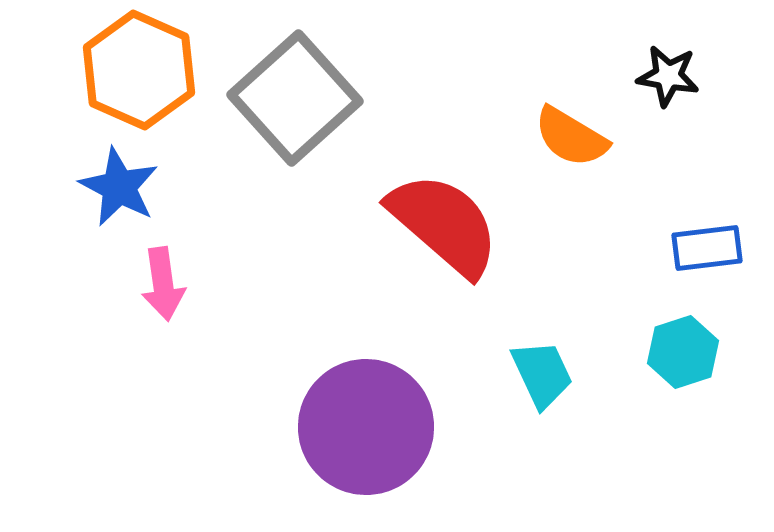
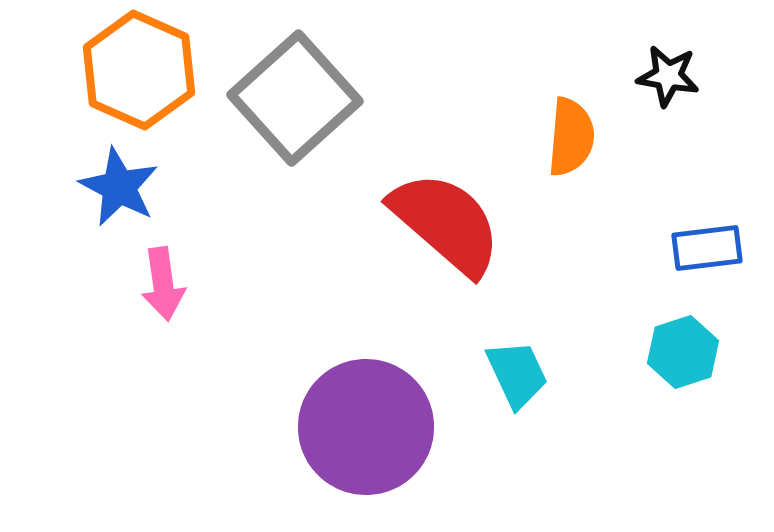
orange semicircle: rotated 116 degrees counterclockwise
red semicircle: moved 2 px right, 1 px up
cyan trapezoid: moved 25 px left
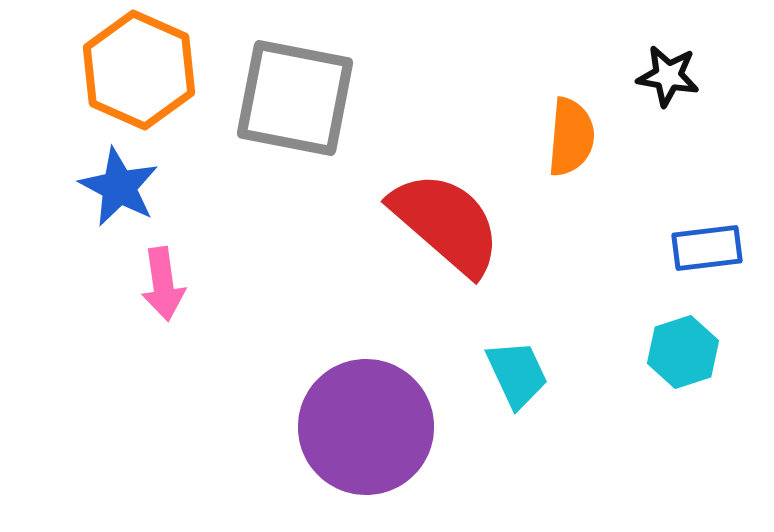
gray square: rotated 37 degrees counterclockwise
